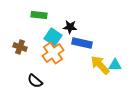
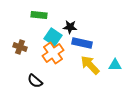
yellow arrow: moved 10 px left
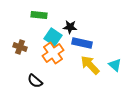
cyan triangle: rotated 40 degrees clockwise
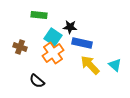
black semicircle: moved 2 px right
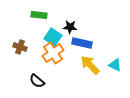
cyan triangle: rotated 16 degrees counterclockwise
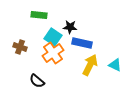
yellow arrow: rotated 70 degrees clockwise
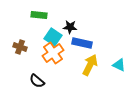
cyan triangle: moved 4 px right
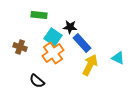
blue rectangle: rotated 36 degrees clockwise
cyan triangle: moved 1 px left, 7 px up
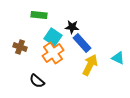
black star: moved 2 px right
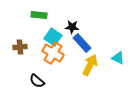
brown cross: rotated 24 degrees counterclockwise
orange cross: rotated 25 degrees counterclockwise
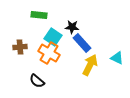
orange cross: moved 4 px left
cyan triangle: moved 1 px left
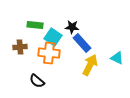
green rectangle: moved 4 px left, 10 px down
orange cross: rotated 25 degrees counterclockwise
